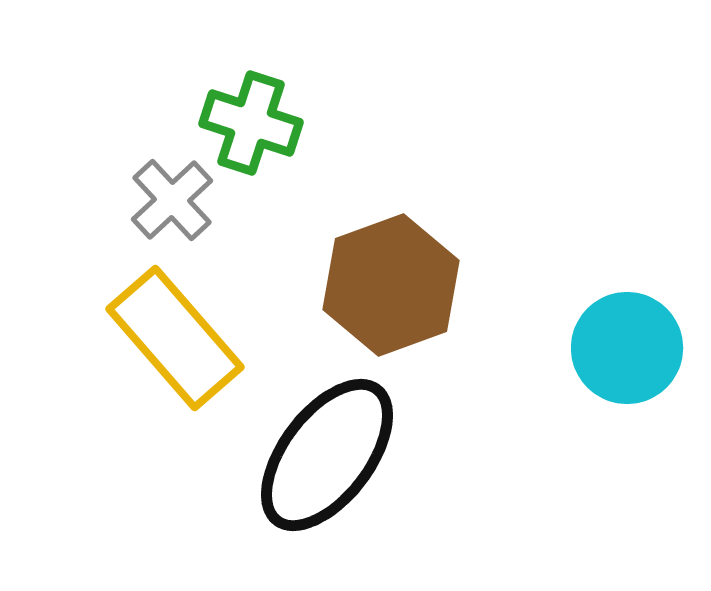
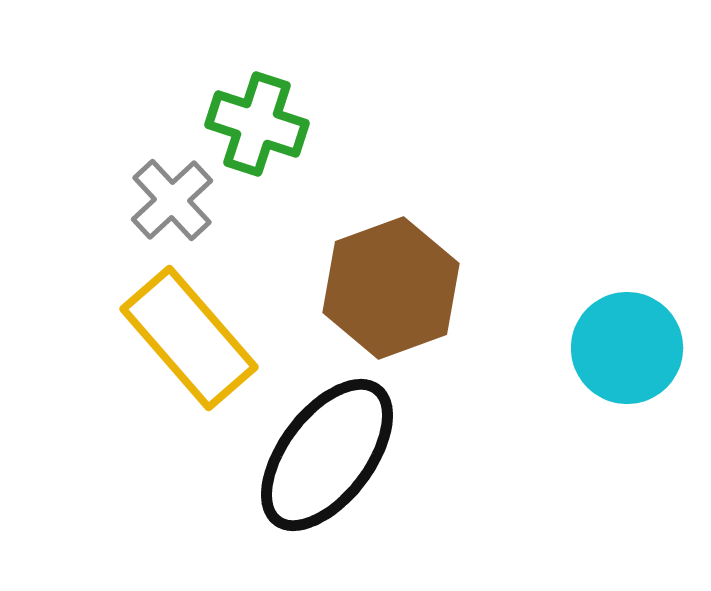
green cross: moved 6 px right, 1 px down
brown hexagon: moved 3 px down
yellow rectangle: moved 14 px right
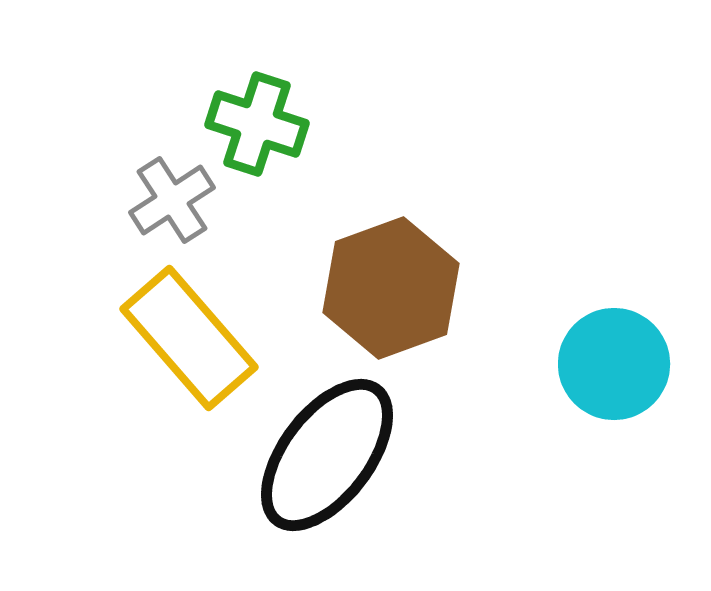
gray cross: rotated 10 degrees clockwise
cyan circle: moved 13 px left, 16 px down
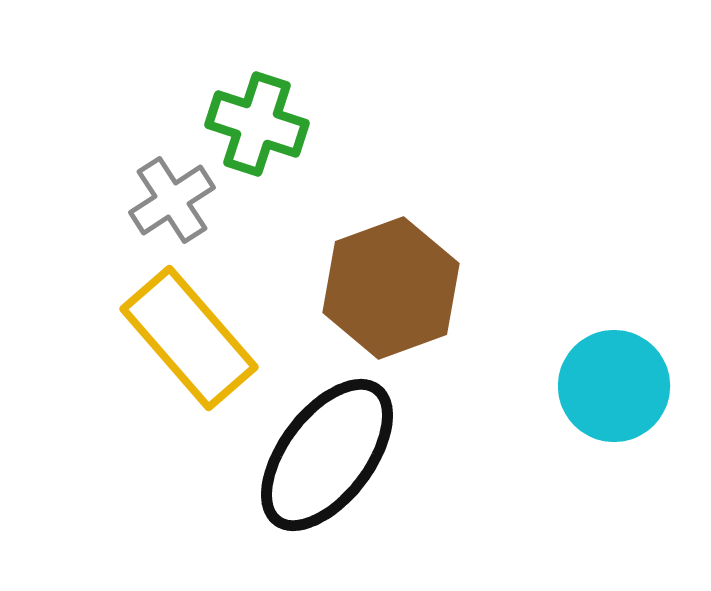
cyan circle: moved 22 px down
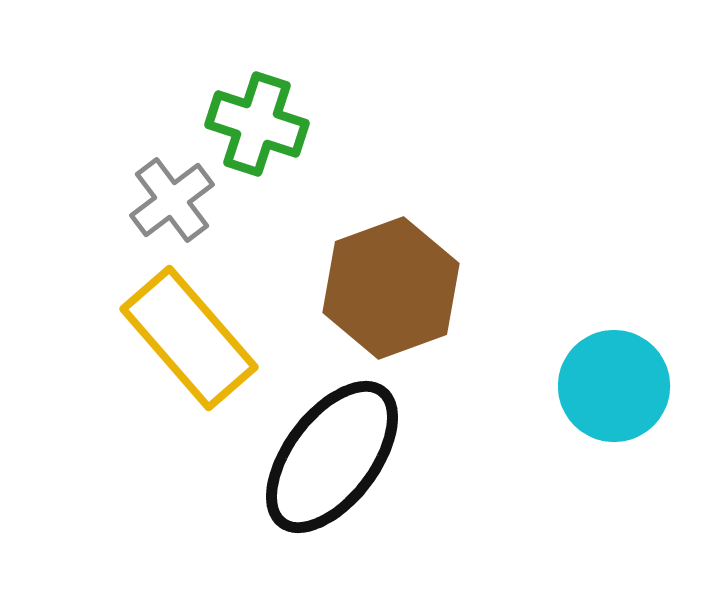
gray cross: rotated 4 degrees counterclockwise
black ellipse: moved 5 px right, 2 px down
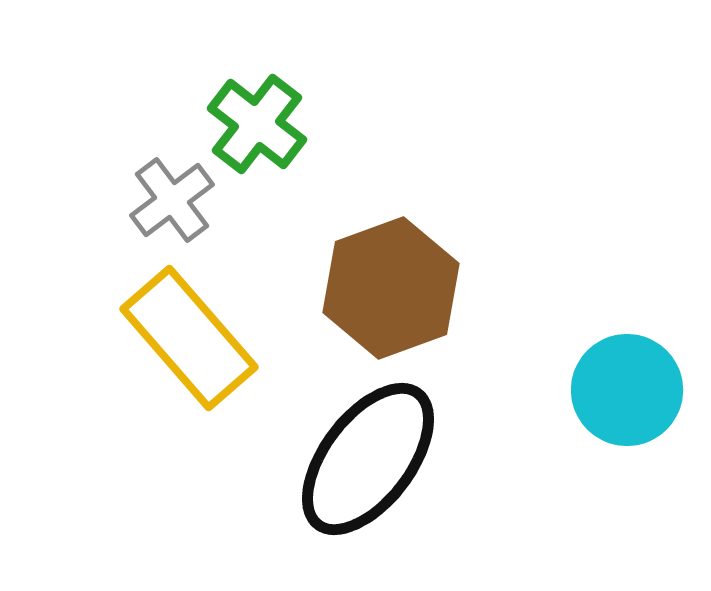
green cross: rotated 20 degrees clockwise
cyan circle: moved 13 px right, 4 px down
black ellipse: moved 36 px right, 2 px down
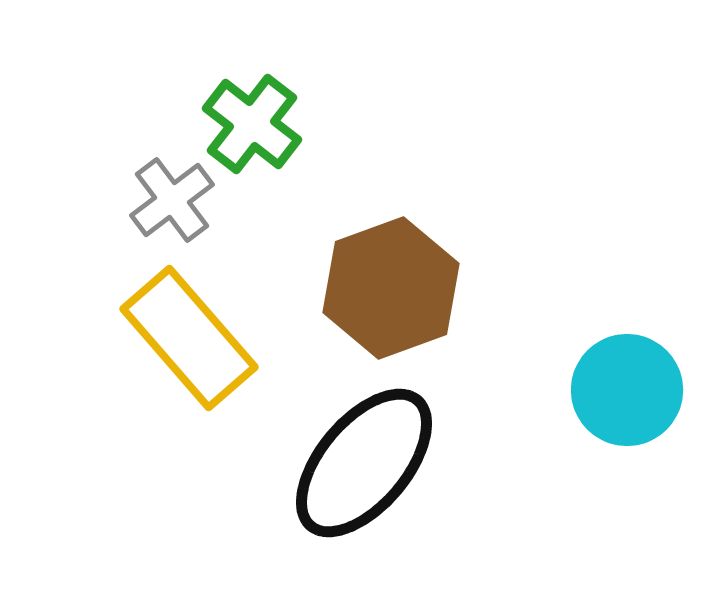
green cross: moved 5 px left
black ellipse: moved 4 px left, 4 px down; rotated 3 degrees clockwise
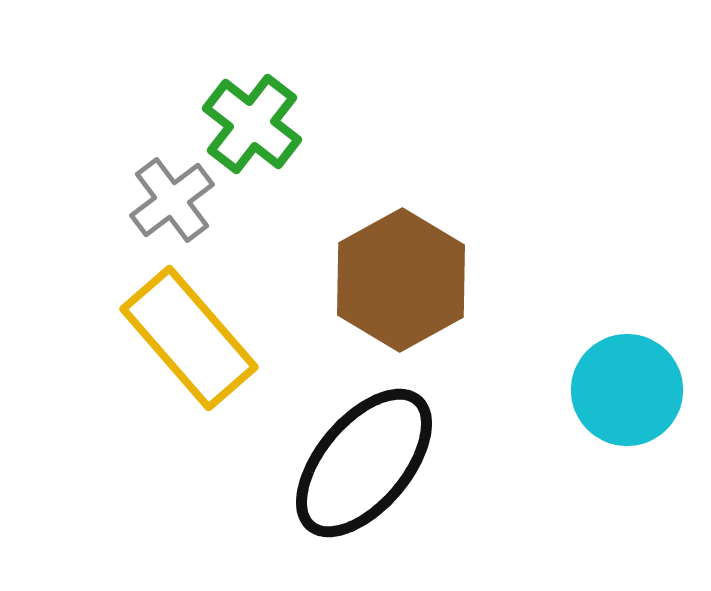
brown hexagon: moved 10 px right, 8 px up; rotated 9 degrees counterclockwise
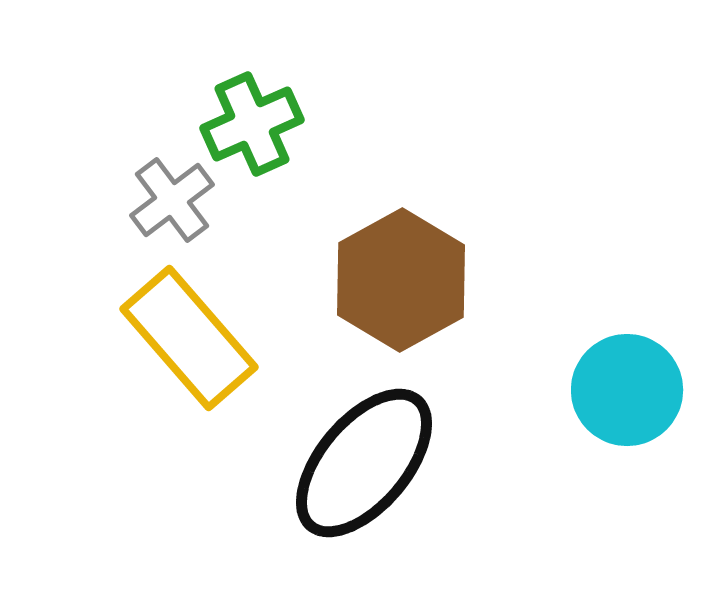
green cross: rotated 28 degrees clockwise
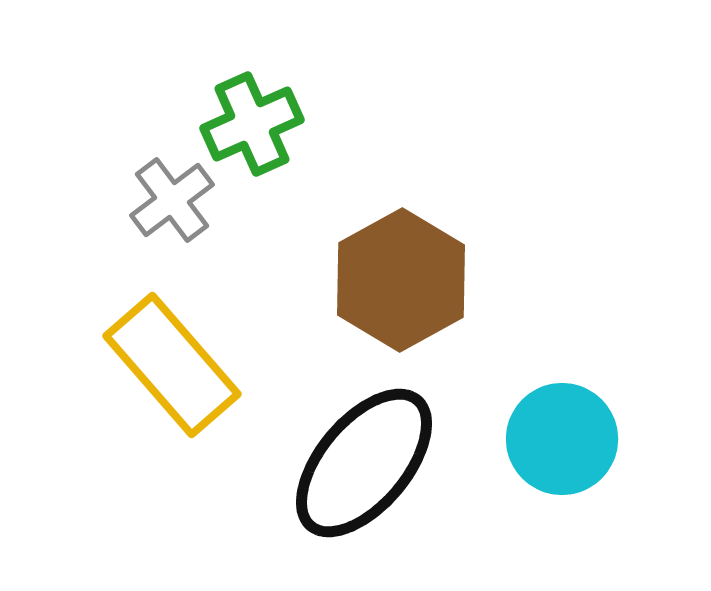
yellow rectangle: moved 17 px left, 27 px down
cyan circle: moved 65 px left, 49 px down
